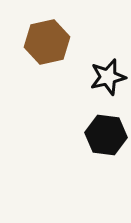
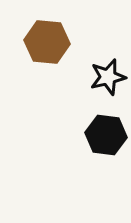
brown hexagon: rotated 18 degrees clockwise
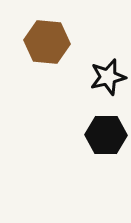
black hexagon: rotated 6 degrees counterclockwise
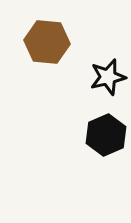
black hexagon: rotated 24 degrees counterclockwise
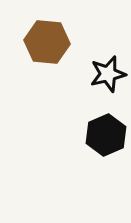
black star: moved 3 px up
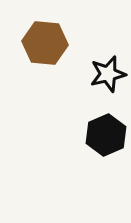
brown hexagon: moved 2 px left, 1 px down
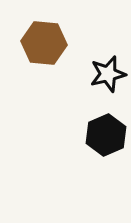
brown hexagon: moved 1 px left
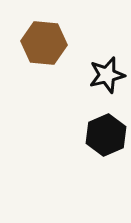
black star: moved 1 px left, 1 px down
